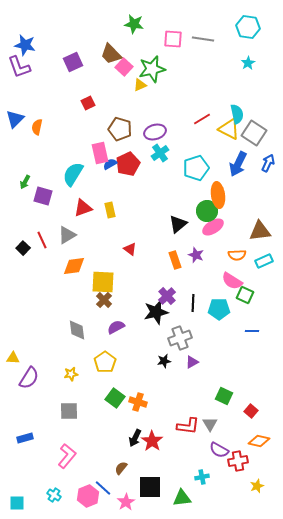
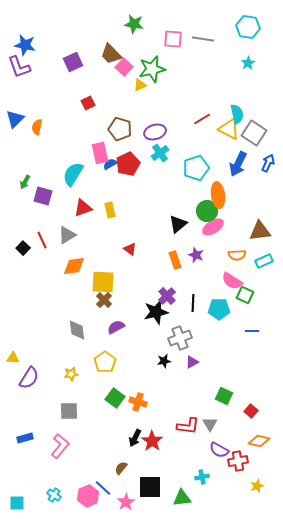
pink L-shape at (67, 456): moved 7 px left, 10 px up
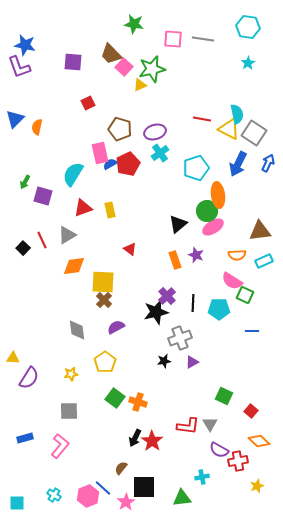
purple square at (73, 62): rotated 30 degrees clockwise
red line at (202, 119): rotated 42 degrees clockwise
orange diamond at (259, 441): rotated 30 degrees clockwise
black square at (150, 487): moved 6 px left
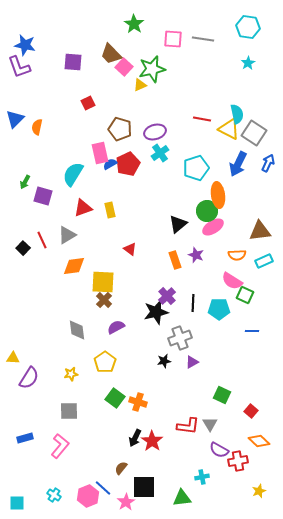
green star at (134, 24): rotated 24 degrees clockwise
green square at (224, 396): moved 2 px left, 1 px up
yellow star at (257, 486): moved 2 px right, 5 px down
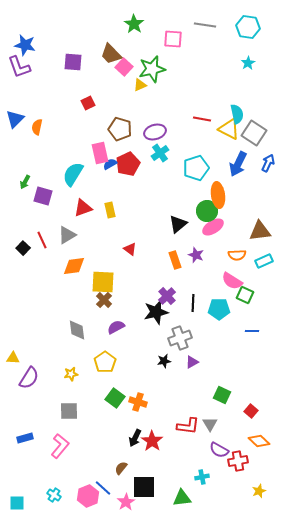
gray line at (203, 39): moved 2 px right, 14 px up
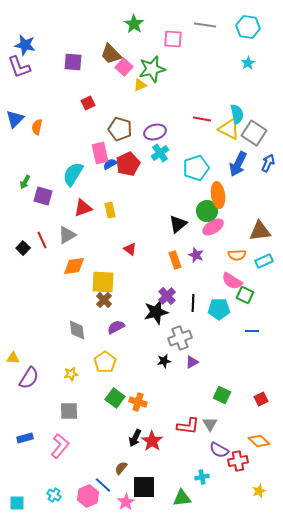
red square at (251, 411): moved 10 px right, 12 px up; rotated 24 degrees clockwise
blue line at (103, 488): moved 3 px up
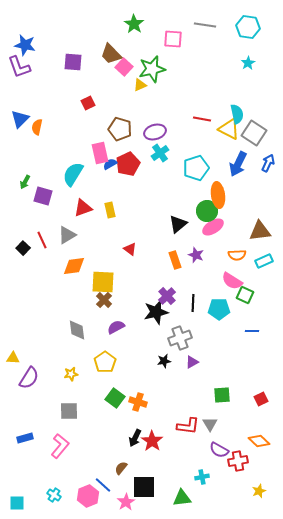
blue triangle at (15, 119): moved 5 px right
green square at (222, 395): rotated 30 degrees counterclockwise
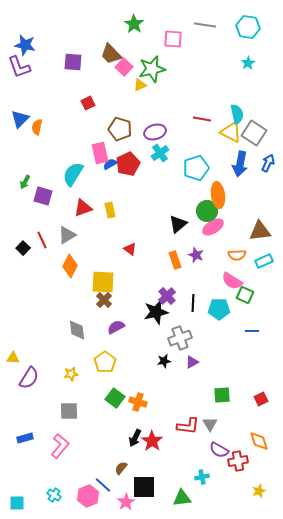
yellow triangle at (229, 129): moved 2 px right, 3 px down
blue arrow at (238, 164): moved 2 px right; rotated 15 degrees counterclockwise
orange diamond at (74, 266): moved 4 px left; rotated 55 degrees counterclockwise
orange diamond at (259, 441): rotated 30 degrees clockwise
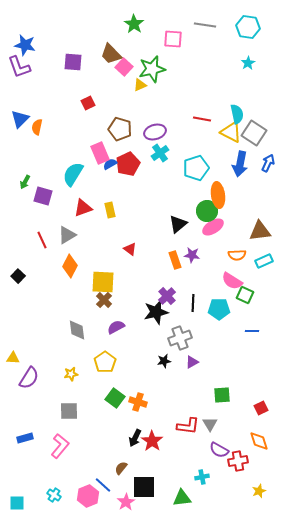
pink rectangle at (100, 153): rotated 10 degrees counterclockwise
black square at (23, 248): moved 5 px left, 28 px down
purple star at (196, 255): moved 4 px left; rotated 14 degrees counterclockwise
red square at (261, 399): moved 9 px down
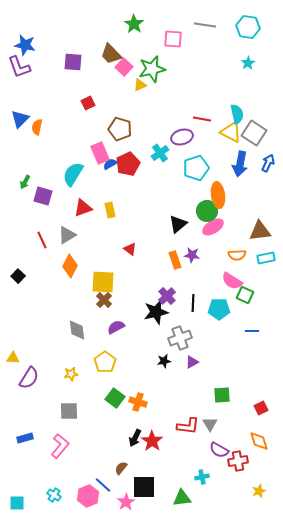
purple ellipse at (155, 132): moved 27 px right, 5 px down
cyan rectangle at (264, 261): moved 2 px right, 3 px up; rotated 12 degrees clockwise
